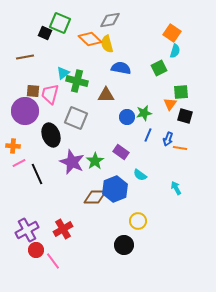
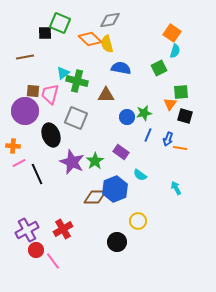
black square at (45, 33): rotated 24 degrees counterclockwise
black circle at (124, 245): moved 7 px left, 3 px up
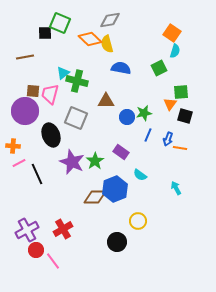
brown triangle at (106, 95): moved 6 px down
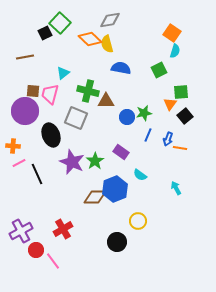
green square at (60, 23): rotated 20 degrees clockwise
black square at (45, 33): rotated 24 degrees counterclockwise
green square at (159, 68): moved 2 px down
green cross at (77, 81): moved 11 px right, 10 px down
black square at (185, 116): rotated 35 degrees clockwise
purple cross at (27, 230): moved 6 px left, 1 px down
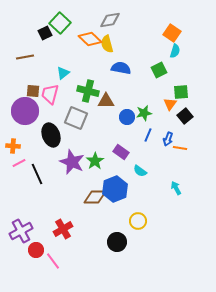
cyan semicircle at (140, 175): moved 4 px up
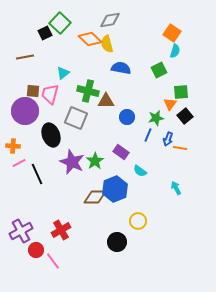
green star at (144, 113): moved 12 px right, 5 px down
red cross at (63, 229): moved 2 px left, 1 px down
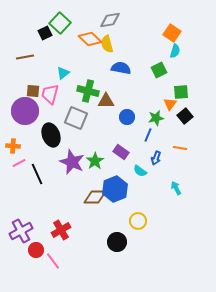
blue arrow at (168, 139): moved 12 px left, 19 px down
